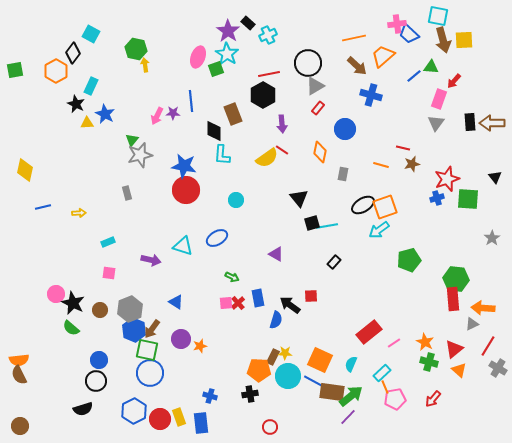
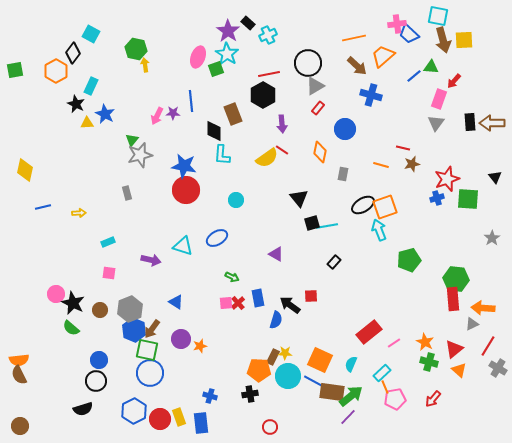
cyan arrow at (379, 230): rotated 105 degrees clockwise
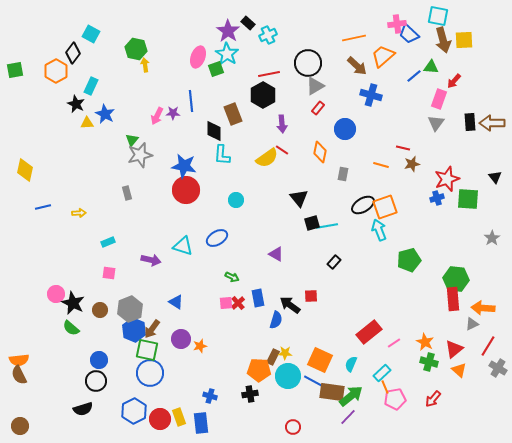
red circle at (270, 427): moved 23 px right
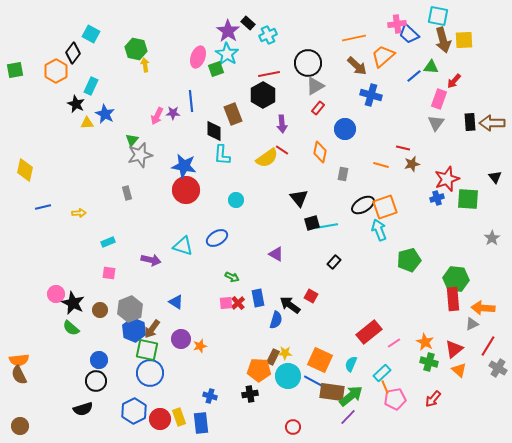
red square at (311, 296): rotated 32 degrees clockwise
